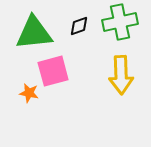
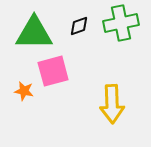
green cross: moved 1 px right, 1 px down
green triangle: rotated 6 degrees clockwise
yellow arrow: moved 9 px left, 29 px down
orange star: moved 5 px left, 2 px up
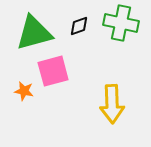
green cross: rotated 24 degrees clockwise
green triangle: rotated 15 degrees counterclockwise
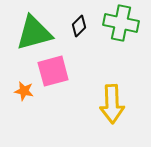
black diamond: rotated 25 degrees counterclockwise
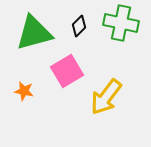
pink square: moved 14 px right; rotated 16 degrees counterclockwise
yellow arrow: moved 6 px left, 7 px up; rotated 39 degrees clockwise
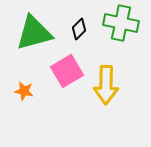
black diamond: moved 3 px down
yellow arrow: moved 12 px up; rotated 36 degrees counterclockwise
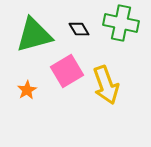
black diamond: rotated 75 degrees counterclockwise
green triangle: moved 2 px down
yellow arrow: rotated 21 degrees counterclockwise
orange star: moved 3 px right, 1 px up; rotated 30 degrees clockwise
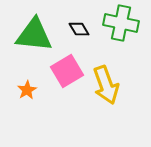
green triangle: rotated 21 degrees clockwise
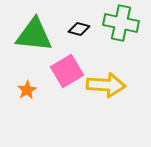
black diamond: rotated 45 degrees counterclockwise
yellow arrow: rotated 66 degrees counterclockwise
